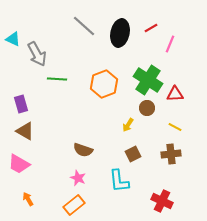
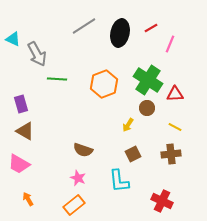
gray line: rotated 75 degrees counterclockwise
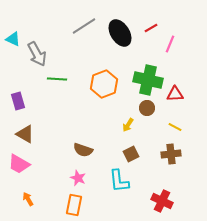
black ellipse: rotated 44 degrees counterclockwise
green cross: rotated 20 degrees counterclockwise
purple rectangle: moved 3 px left, 3 px up
brown triangle: moved 3 px down
brown square: moved 2 px left
orange rectangle: rotated 40 degrees counterclockwise
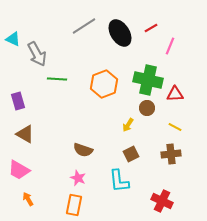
pink line: moved 2 px down
pink trapezoid: moved 6 px down
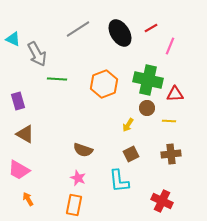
gray line: moved 6 px left, 3 px down
yellow line: moved 6 px left, 6 px up; rotated 24 degrees counterclockwise
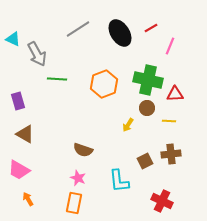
brown square: moved 14 px right, 7 px down
orange rectangle: moved 2 px up
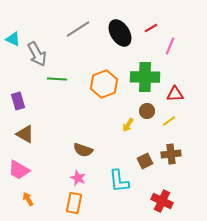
green cross: moved 3 px left, 3 px up; rotated 12 degrees counterclockwise
brown circle: moved 3 px down
yellow line: rotated 40 degrees counterclockwise
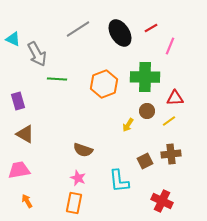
red triangle: moved 4 px down
pink trapezoid: rotated 140 degrees clockwise
orange arrow: moved 1 px left, 2 px down
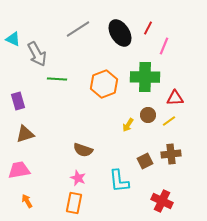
red line: moved 3 px left; rotated 32 degrees counterclockwise
pink line: moved 6 px left
brown circle: moved 1 px right, 4 px down
brown triangle: rotated 48 degrees counterclockwise
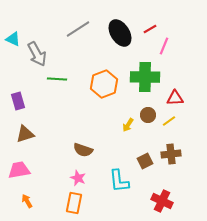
red line: moved 2 px right, 1 px down; rotated 32 degrees clockwise
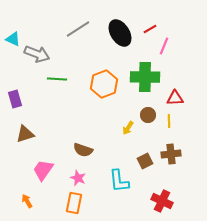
gray arrow: rotated 40 degrees counterclockwise
purple rectangle: moved 3 px left, 2 px up
yellow line: rotated 56 degrees counterclockwise
yellow arrow: moved 3 px down
pink trapezoid: moved 24 px right; rotated 45 degrees counterclockwise
